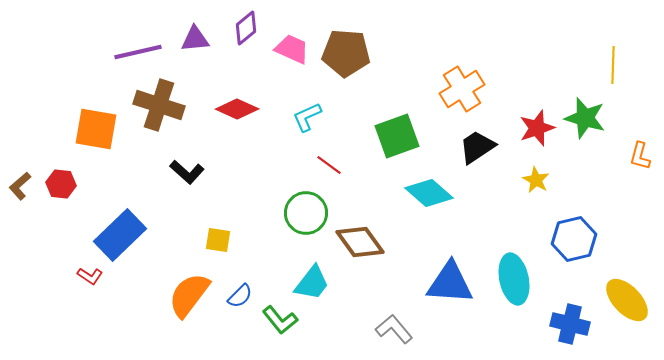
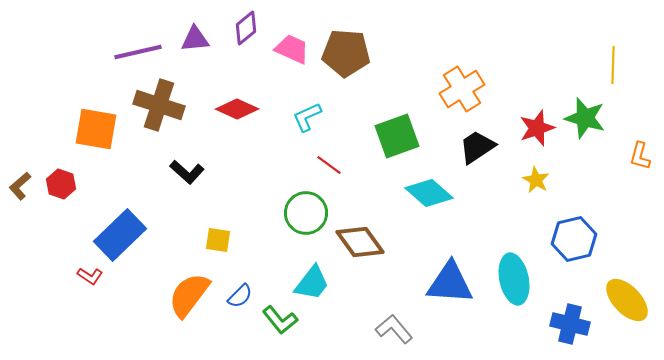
red hexagon: rotated 12 degrees clockwise
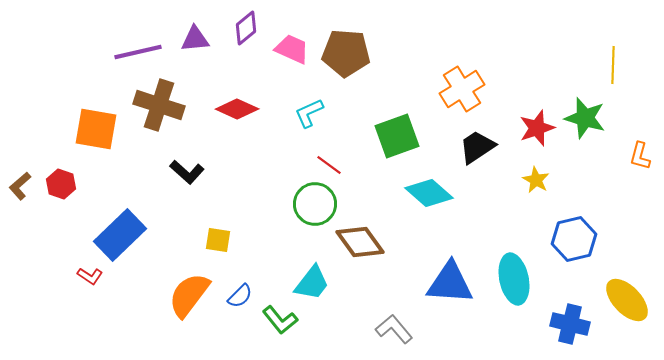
cyan L-shape: moved 2 px right, 4 px up
green circle: moved 9 px right, 9 px up
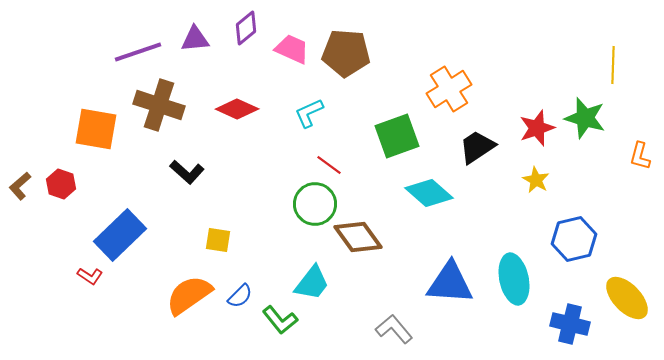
purple line: rotated 6 degrees counterclockwise
orange cross: moved 13 px left
brown diamond: moved 2 px left, 5 px up
orange semicircle: rotated 18 degrees clockwise
yellow ellipse: moved 2 px up
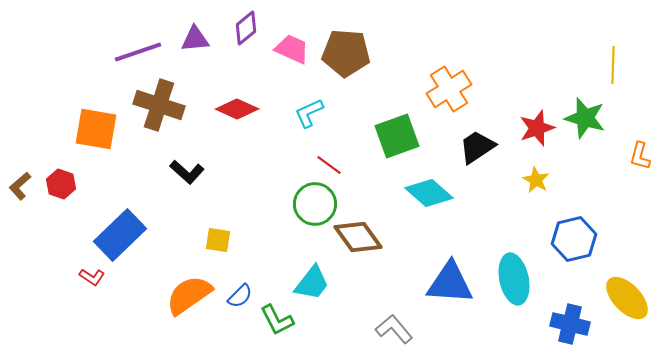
red L-shape: moved 2 px right, 1 px down
green L-shape: moved 3 px left; rotated 12 degrees clockwise
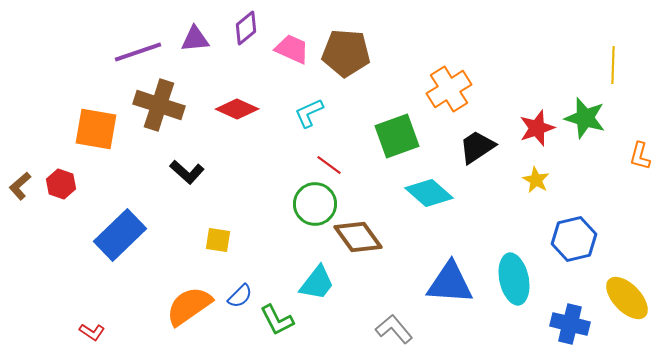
red L-shape: moved 55 px down
cyan trapezoid: moved 5 px right
orange semicircle: moved 11 px down
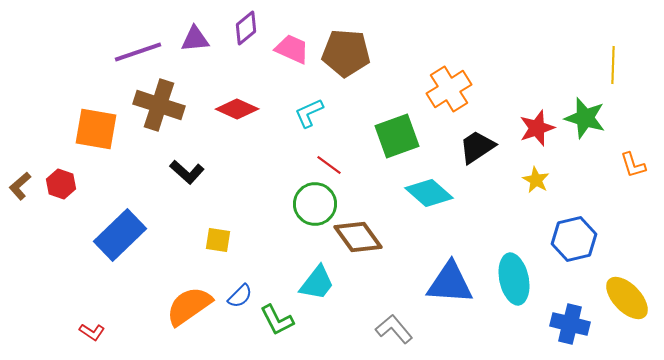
orange L-shape: moved 7 px left, 9 px down; rotated 32 degrees counterclockwise
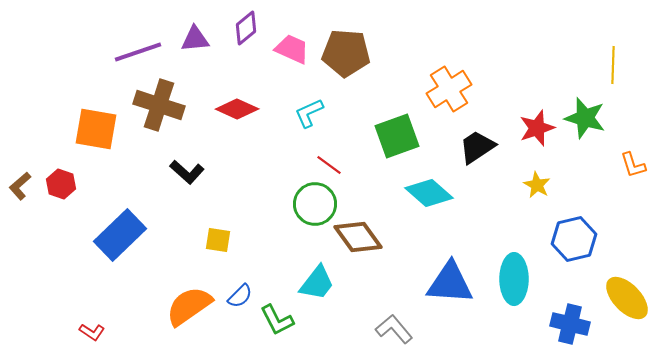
yellow star: moved 1 px right, 5 px down
cyan ellipse: rotated 12 degrees clockwise
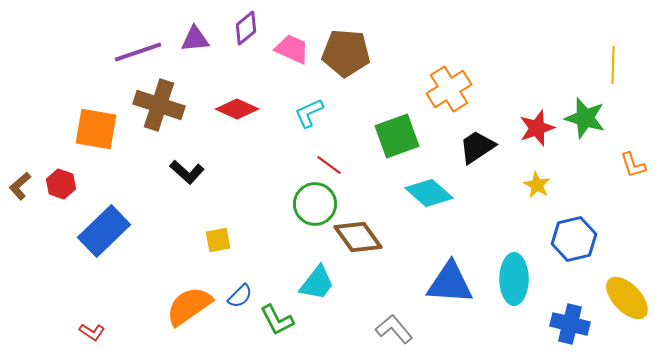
blue rectangle: moved 16 px left, 4 px up
yellow square: rotated 20 degrees counterclockwise
